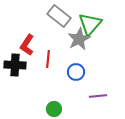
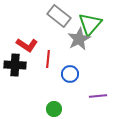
red L-shape: rotated 90 degrees counterclockwise
blue circle: moved 6 px left, 2 px down
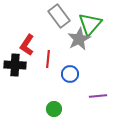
gray rectangle: rotated 15 degrees clockwise
red L-shape: rotated 90 degrees clockwise
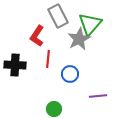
gray rectangle: moved 1 px left; rotated 10 degrees clockwise
red L-shape: moved 10 px right, 9 px up
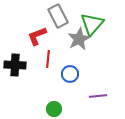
green triangle: moved 2 px right
red L-shape: rotated 35 degrees clockwise
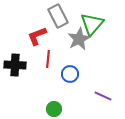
purple line: moved 5 px right; rotated 30 degrees clockwise
